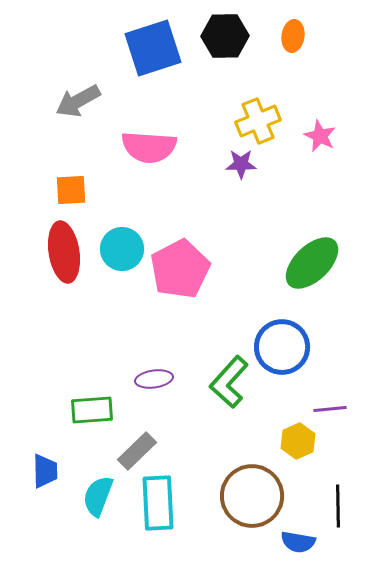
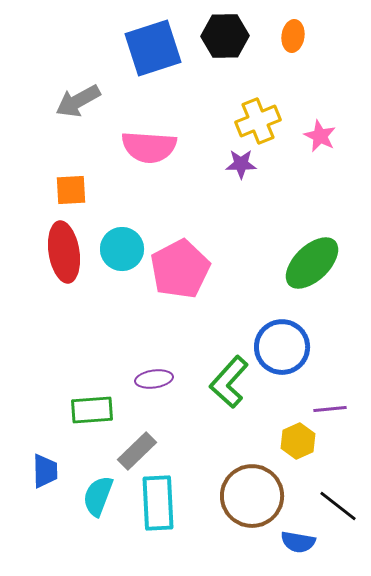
black line: rotated 51 degrees counterclockwise
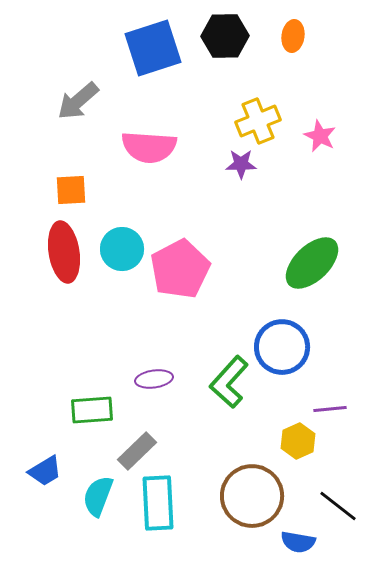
gray arrow: rotated 12 degrees counterclockwise
blue trapezoid: rotated 60 degrees clockwise
